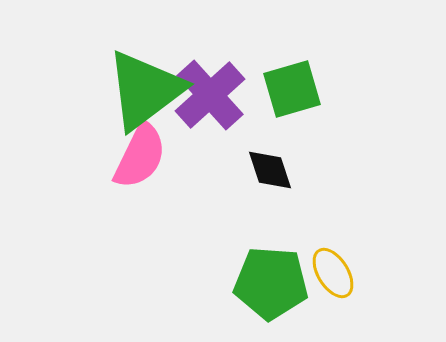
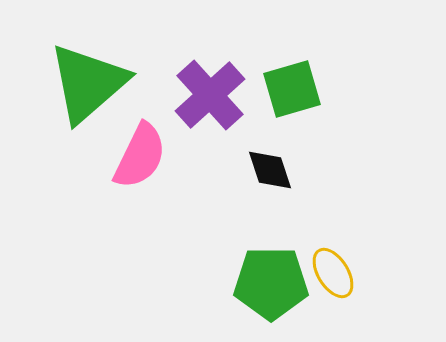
green triangle: moved 57 px left, 7 px up; rotated 4 degrees counterclockwise
green pentagon: rotated 4 degrees counterclockwise
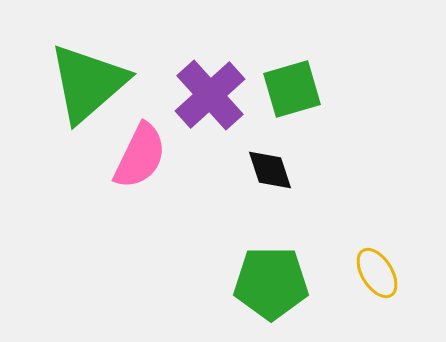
yellow ellipse: moved 44 px right
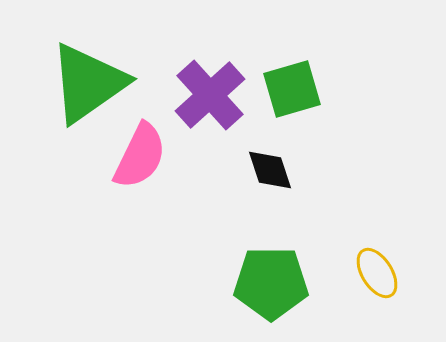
green triangle: rotated 6 degrees clockwise
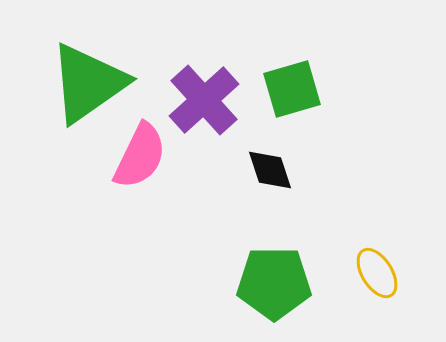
purple cross: moved 6 px left, 5 px down
green pentagon: moved 3 px right
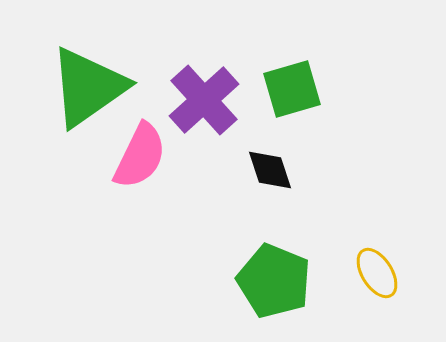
green triangle: moved 4 px down
green pentagon: moved 2 px up; rotated 22 degrees clockwise
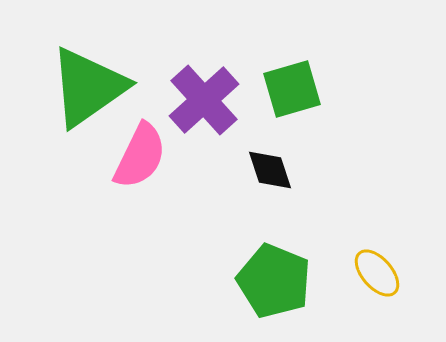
yellow ellipse: rotated 9 degrees counterclockwise
